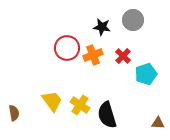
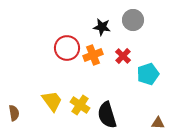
cyan pentagon: moved 2 px right
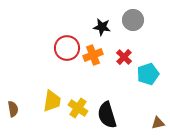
red cross: moved 1 px right, 1 px down
yellow trapezoid: rotated 45 degrees clockwise
yellow cross: moved 2 px left, 3 px down
brown semicircle: moved 1 px left, 4 px up
brown triangle: rotated 16 degrees counterclockwise
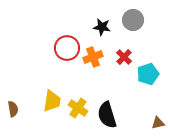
orange cross: moved 2 px down
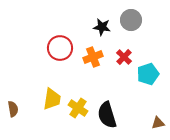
gray circle: moved 2 px left
red circle: moved 7 px left
yellow trapezoid: moved 2 px up
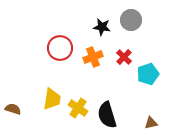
brown semicircle: rotated 63 degrees counterclockwise
brown triangle: moved 7 px left
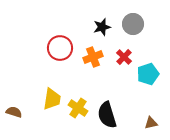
gray circle: moved 2 px right, 4 px down
black star: rotated 24 degrees counterclockwise
brown semicircle: moved 1 px right, 3 px down
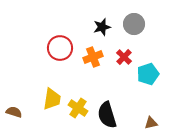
gray circle: moved 1 px right
